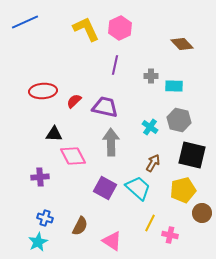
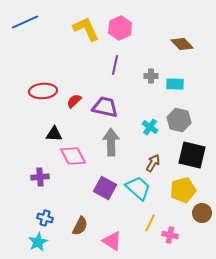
cyan rectangle: moved 1 px right, 2 px up
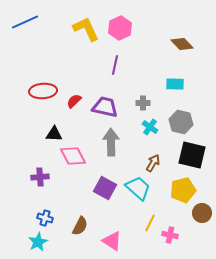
gray cross: moved 8 px left, 27 px down
gray hexagon: moved 2 px right, 2 px down
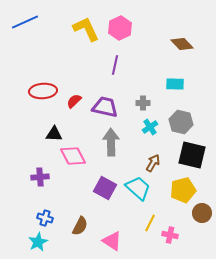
cyan cross: rotated 21 degrees clockwise
